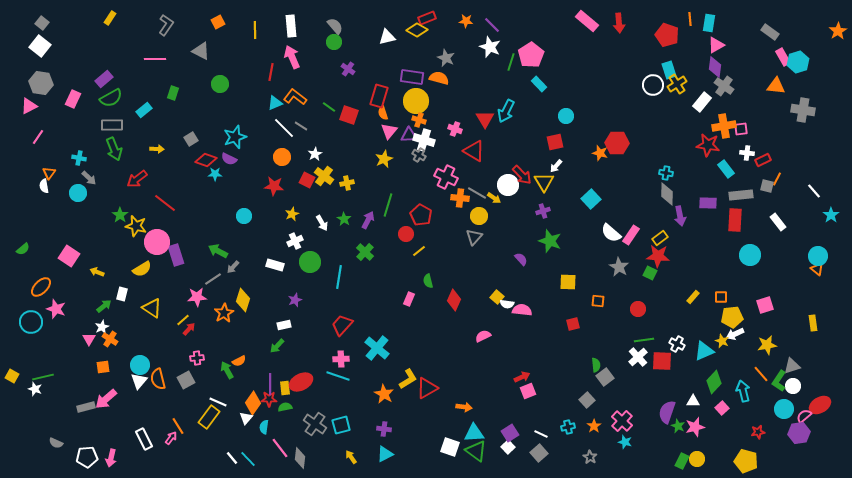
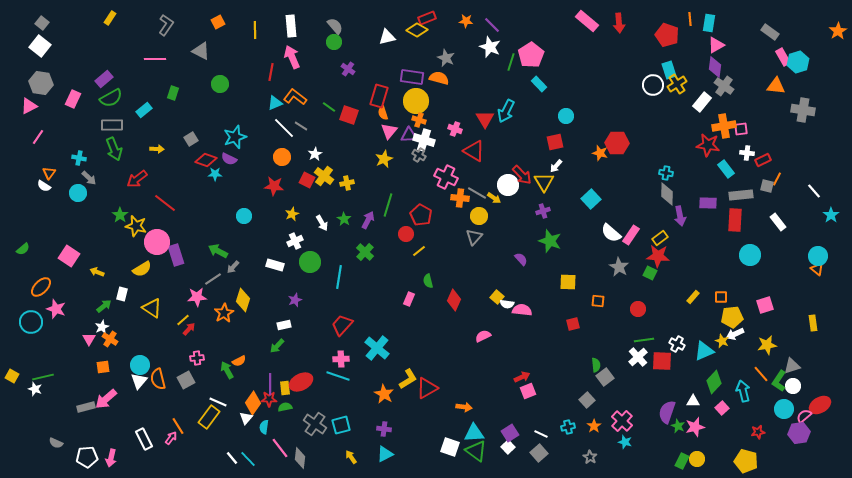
white semicircle at (44, 186): rotated 48 degrees counterclockwise
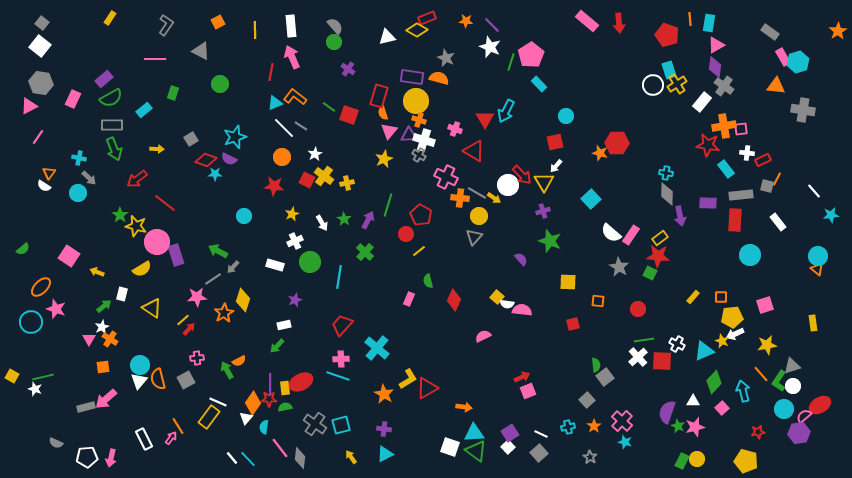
cyan star at (831, 215): rotated 28 degrees clockwise
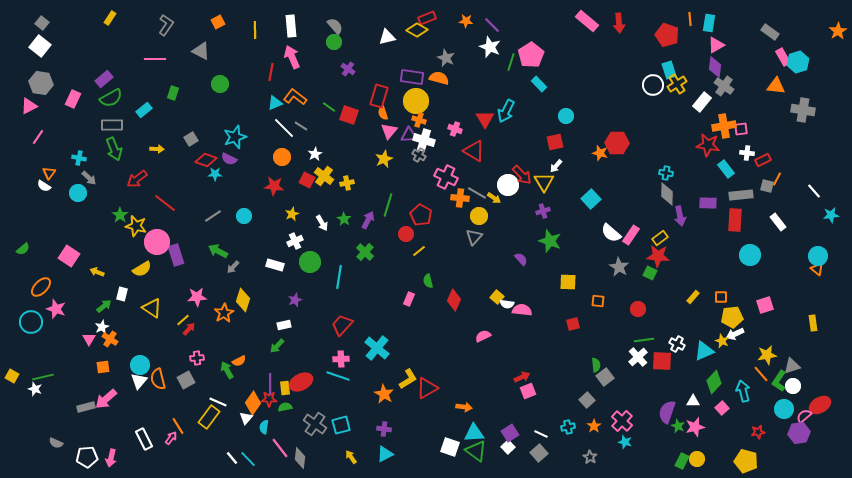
gray line at (213, 279): moved 63 px up
yellow star at (767, 345): moved 10 px down
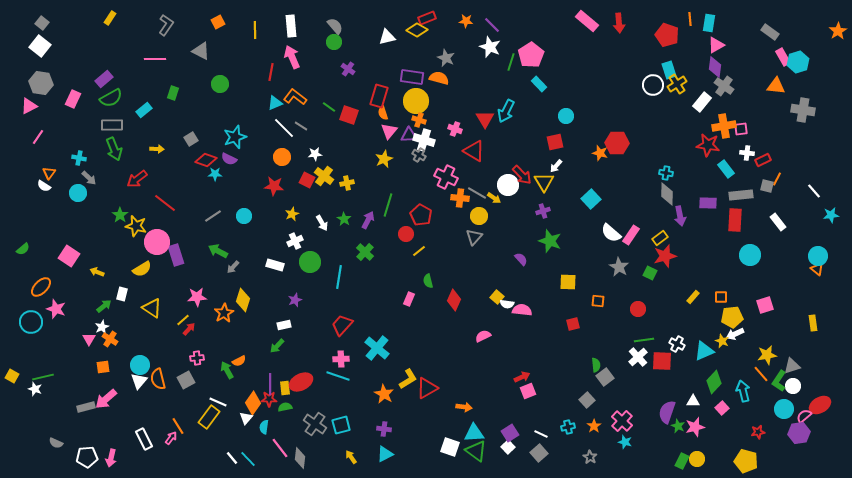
white star at (315, 154): rotated 24 degrees clockwise
red star at (658, 256): moved 7 px right; rotated 20 degrees counterclockwise
